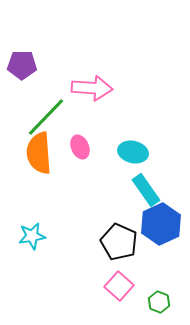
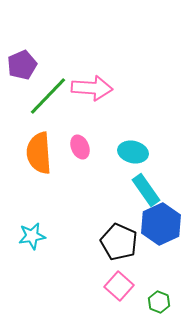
purple pentagon: rotated 24 degrees counterclockwise
green line: moved 2 px right, 21 px up
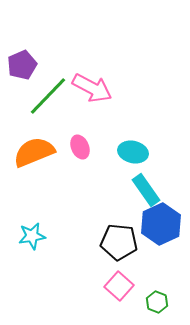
pink arrow: rotated 24 degrees clockwise
orange semicircle: moved 5 px left, 1 px up; rotated 72 degrees clockwise
black pentagon: rotated 18 degrees counterclockwise
green hexagon: moved 2 px left
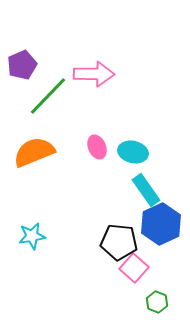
pink arrow: moved 2 px right, 14 px up; rotated 27 degrees counterclockwise
pink ellipse: moved 17 px right
pink square: moved 15 px right, 18 px up
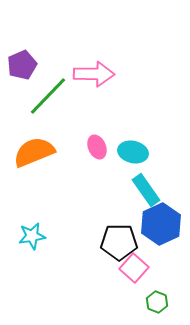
black pentagon: rotated 6 degrees counterclockwise
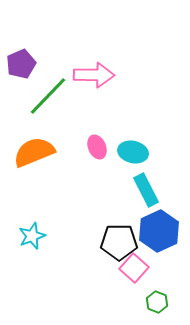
purple pentagon: moved 1 px left, 1 px up
pink arrow: moved 1 px down
cyan rectangle: rotated 8 degrees clockwise
blue hexagon: moved 2 px left, 7 px down
cyan star: rotated 12 degrees counterclockwise
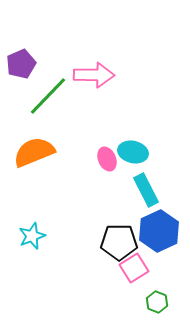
pink ellipse: moved 10 px right, 12 px down
pink square: rotated 16 degrees clockwise
